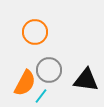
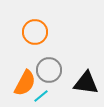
black triangle: moved 3 px down
cyan line: rotated 14 degrees clockwise
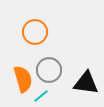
orange semicircle: moved 2 px left, 4 px up; rotated 44 degrees counterclockwise
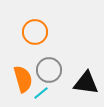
cyan line: moved 3 px up
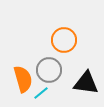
orange circle: moved 29 px right, 8 px down
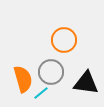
gray circle: moved 2 px right, 2 px down
